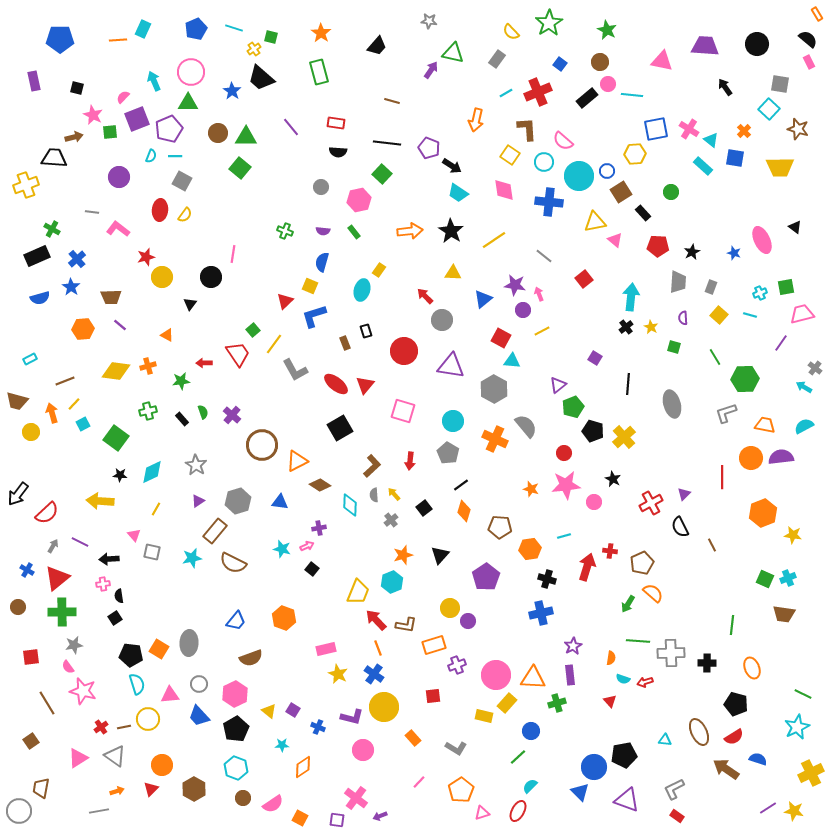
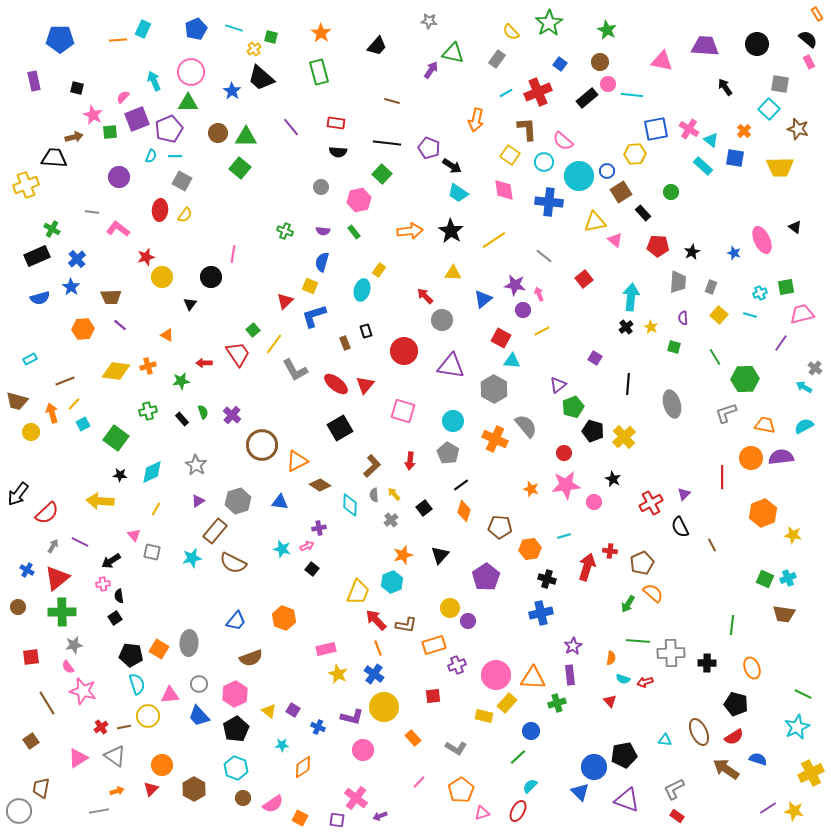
black arrow at (109, 559): moved 2 px right, 2 px down; rotated 30 degrees counterclockwise
yellow circle at (148, 719): moved 3 px up
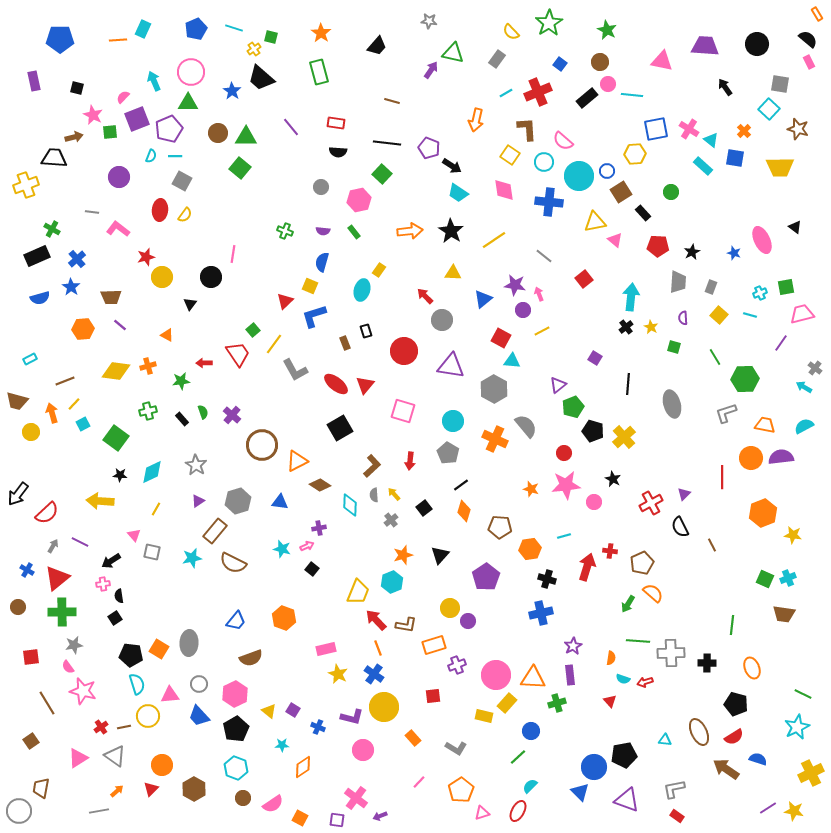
gray L-shape at (674, 789): rotated 15 degrees clockwise
orange arrow at (117, 791): rotated 24 degrees counterclockwise
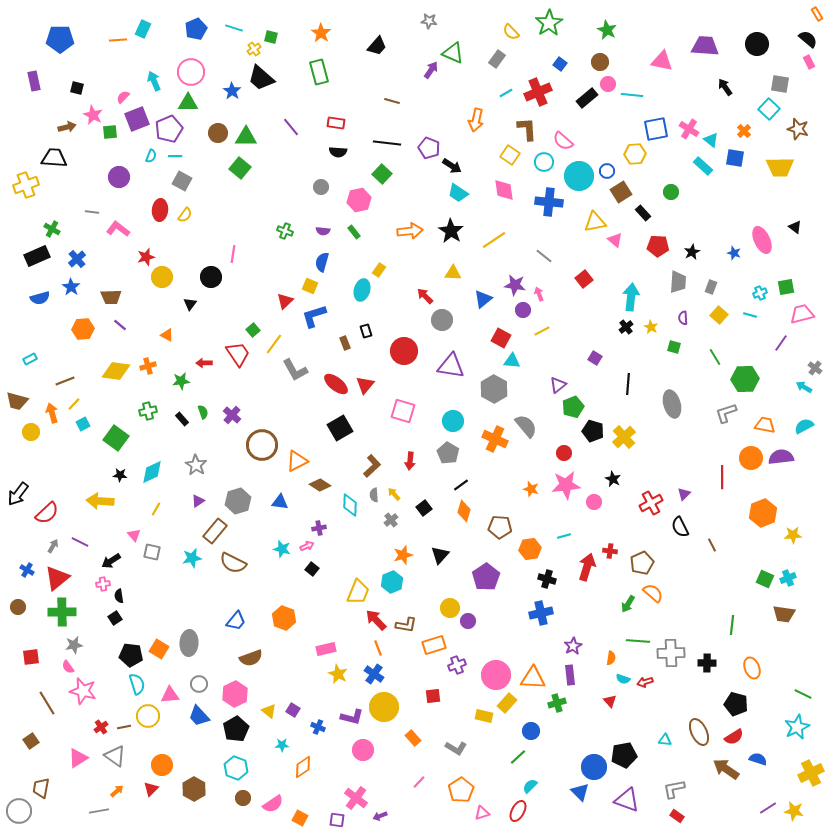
green triangle at (453, 53): rotated 10 degrees clockwise
brown arrow at (74, 137): moved 7 px left, 10 px up
yellow star at (793, 535): rotated 12 degrees counterclockwise
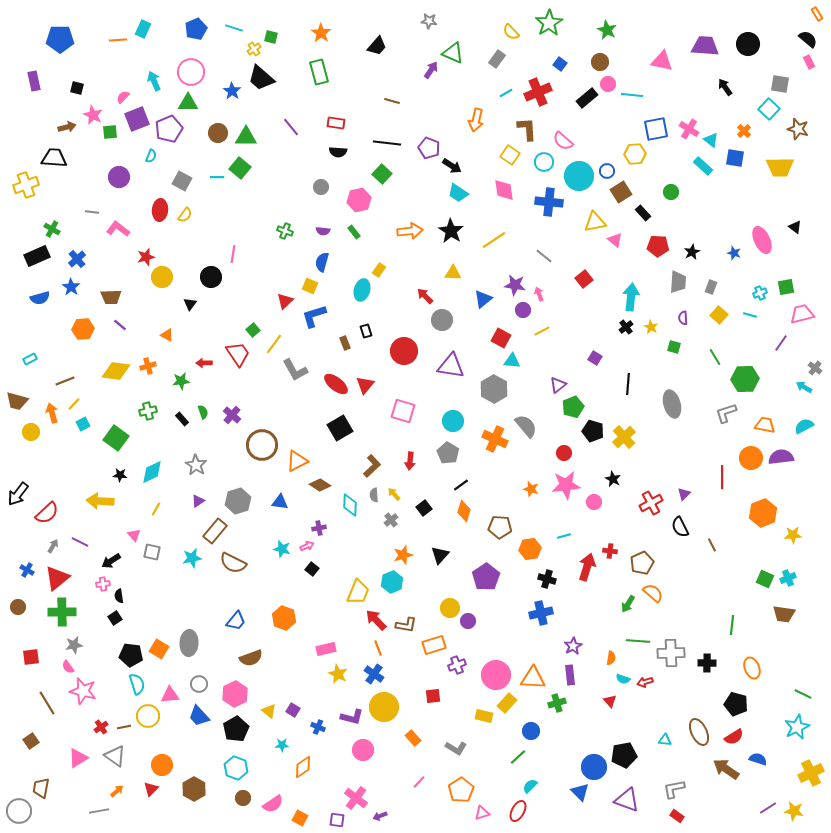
black circle at (757, 44): moved 9 px left
cyan line at (175, 156): moved 42 px right, 21 px down
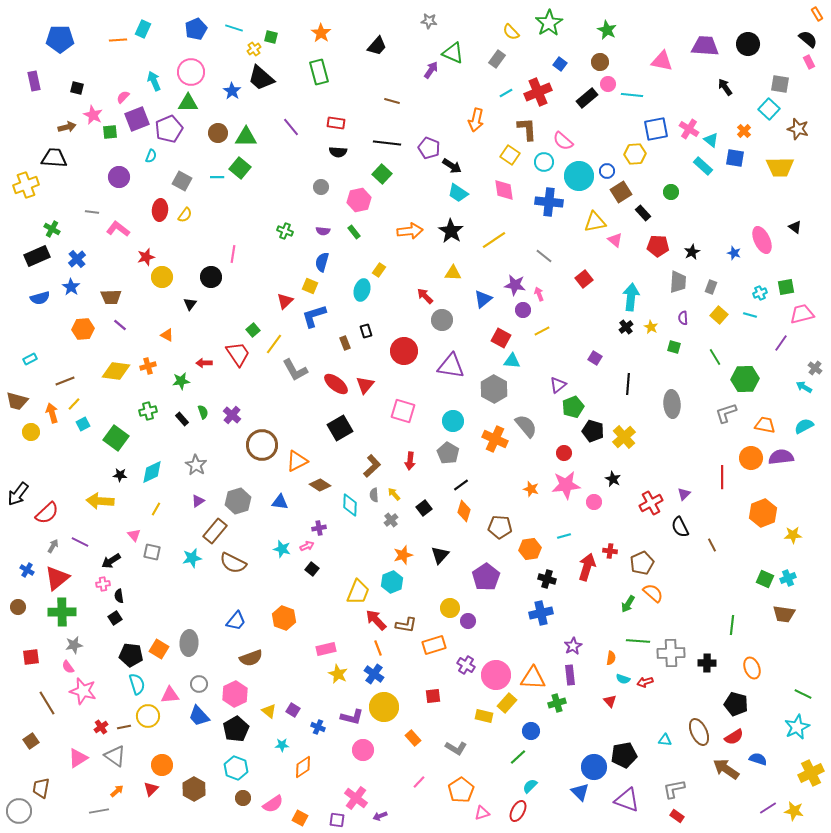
gray ellipse at (672, 404): rotated 12 degrees clockwise
purple cross at (457, 665): moved 9 px right; rotated 36 degrees counterclockwise
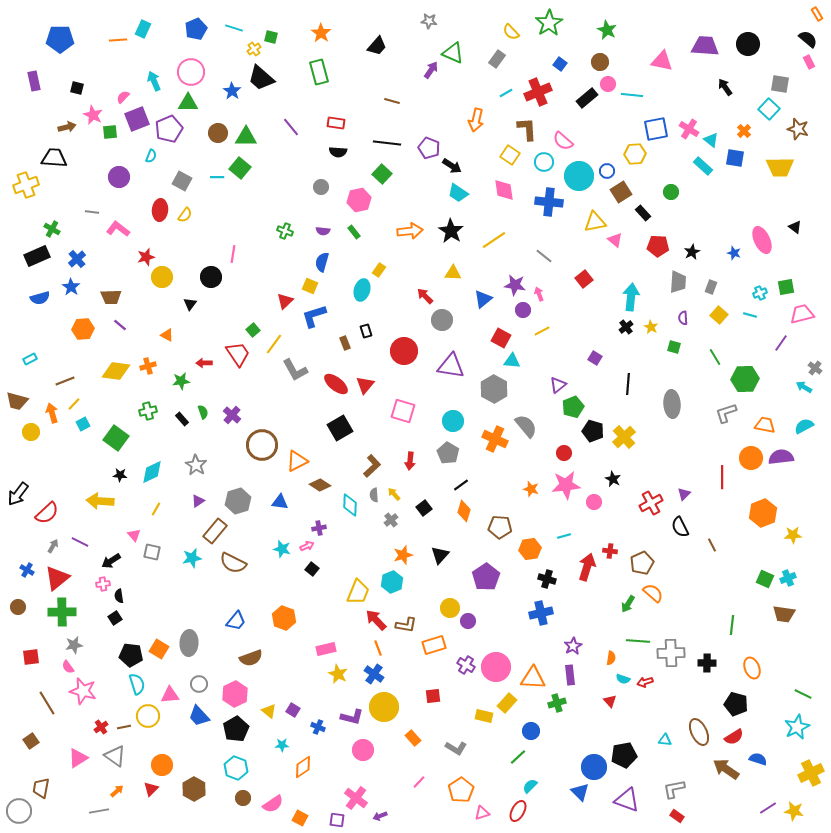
pink circle at (496, 675): moved 8 px up
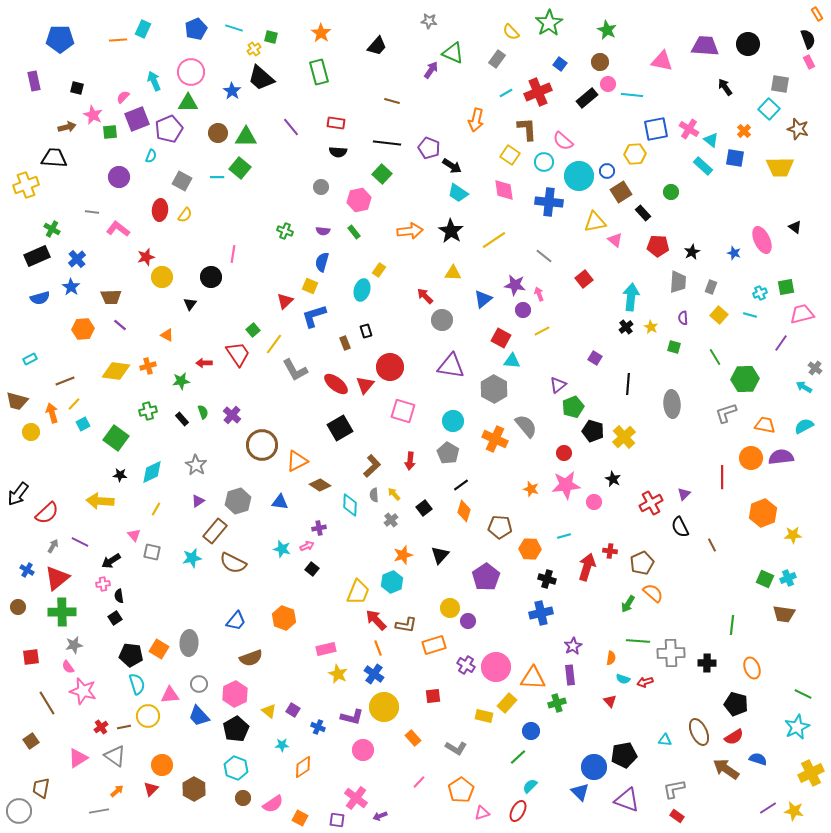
black semicircle at (808, 39): rotated 30 degrees clockwise
red circle at (404, 351): moved 14 px left, 16 px down
orange hexagon at (530, 549): rotated 10 degrees clockwise
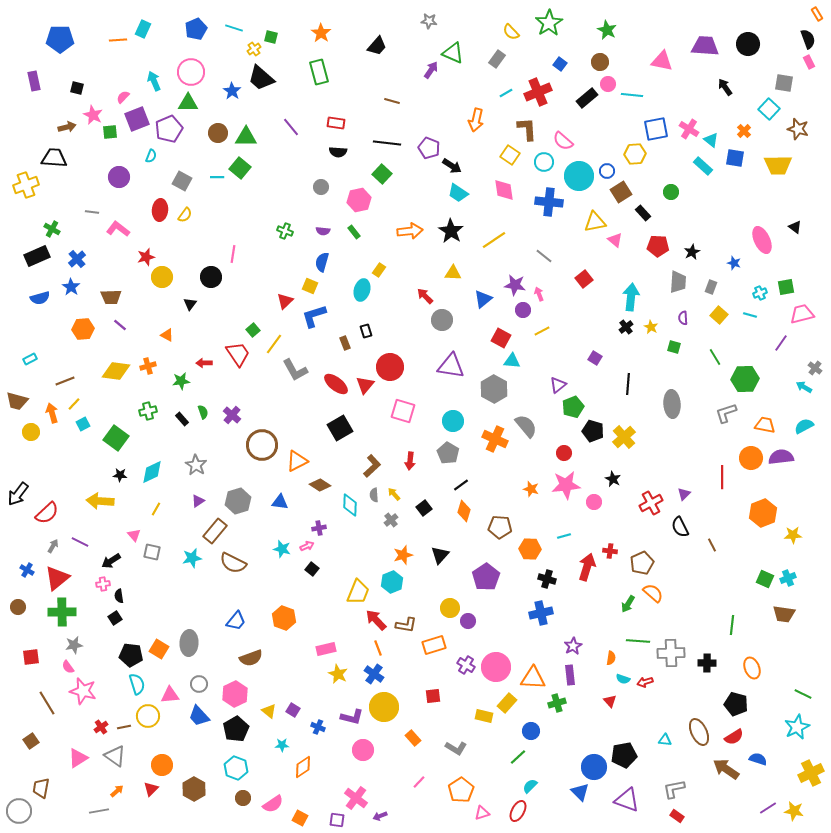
gray square at (780, 84): moved 4 px right, 1 px up
yellow trapezoid at (780, 167): moved 2 px left, 2 px up
blue star at (734, 253): moved 10 px down
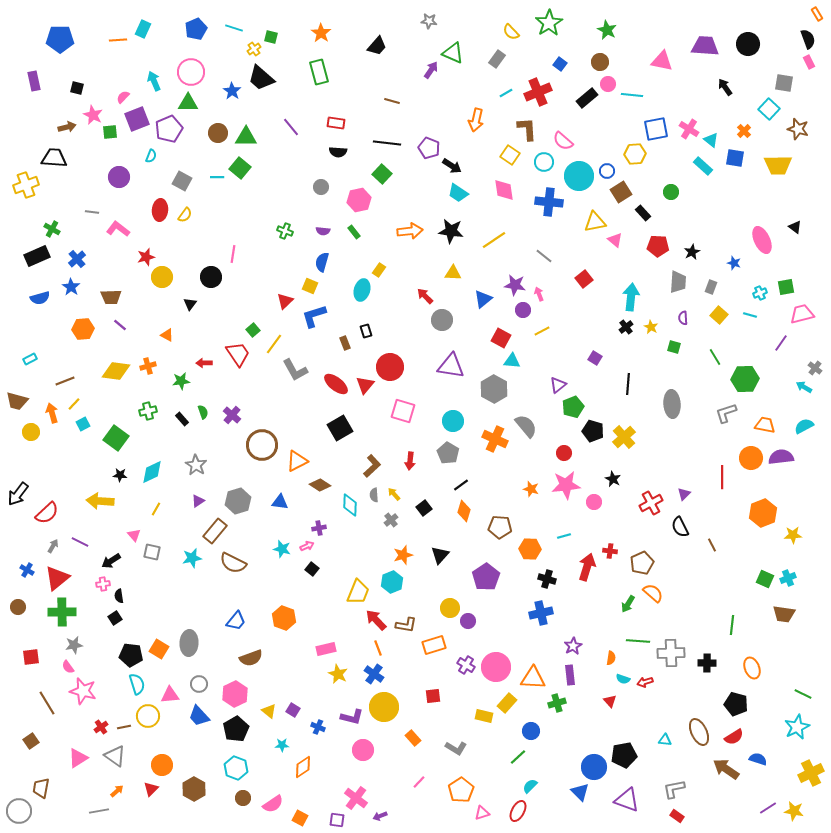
black star at (451, 231): rotated 25 degrees counterclockwise
